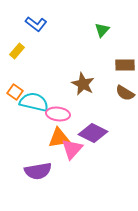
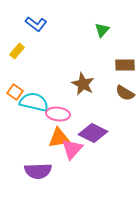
purple semicircle: rotated 8 degrees clockwise
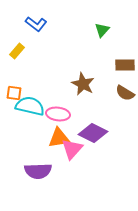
orange square: moved 1 px left, 1 px down; rotated 28 degrees counterclockwise
cyan semicircle: moved 4 px left, 4 px down
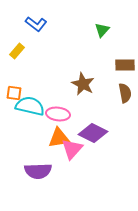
brown semicircle: rotated 132 degrees counterclockwise
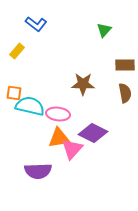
green triangle: moved 2 px right
brown star: rotated 25 degrees counterclockwise
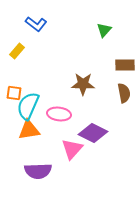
brown semicircle: moved 1 px left
cyan semicircle: moved 2 px left; rotated 80 degrees counterclockwise
pink ellipse: moved 1 px right
orange triangle: moved 30 px left, 8 px up
